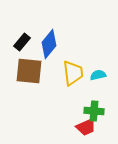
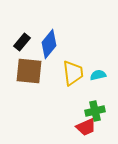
green cross: moved 1 px right; rotated 18 degrees counterclockwise
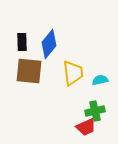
black rectangle: rotated 42 degrees counterclockwise
cyan semicircle: moved 2 px right, 5 px down
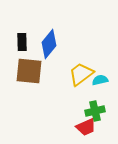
yellow trapezoid: moved 8 px right, 1 px down; rotated 120 degrees counterclockwise
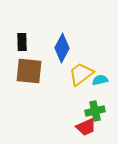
blue diamond: moved 13 px right, 4 px down; rotated 12 degrees counterclockwise
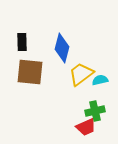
blue diamond: rotated 12 degrees counterclockwise
brown square: moved 1 px right, 1 px down
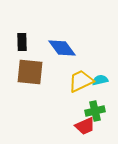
blue diamond: rotated 52 degrees counterclockwise
yellow trapezoid: moved 7 px down; rotated 12 degrees clockwise
red trapezoid: moved 1 px left, 1 px up
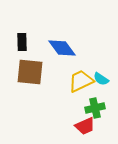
cyan semicircle: moved 1 px right, 1 px up; rotated 133 degrees counterclockwise
green cross: moved 3 px up
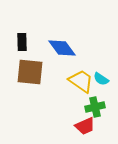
yellow trapezoid: rotated 60 degrees clockwise
green cross: moved 1 px up
